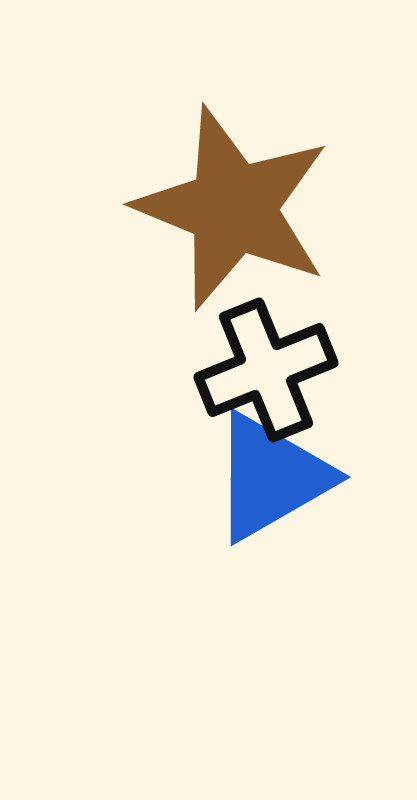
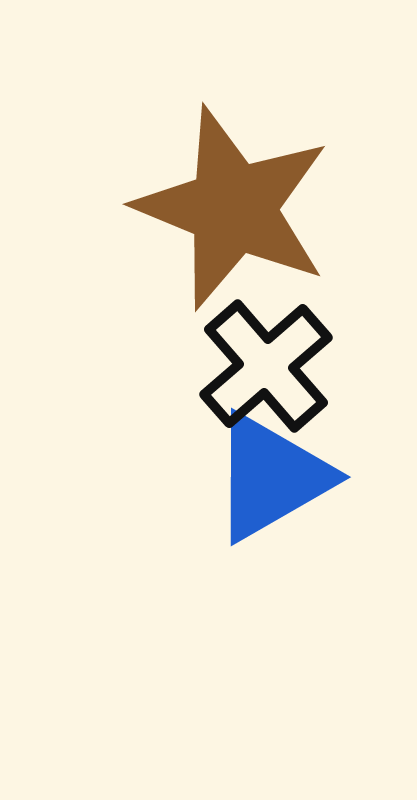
black cross: moved 4 px up; rotated 19 degrees counterclockwise
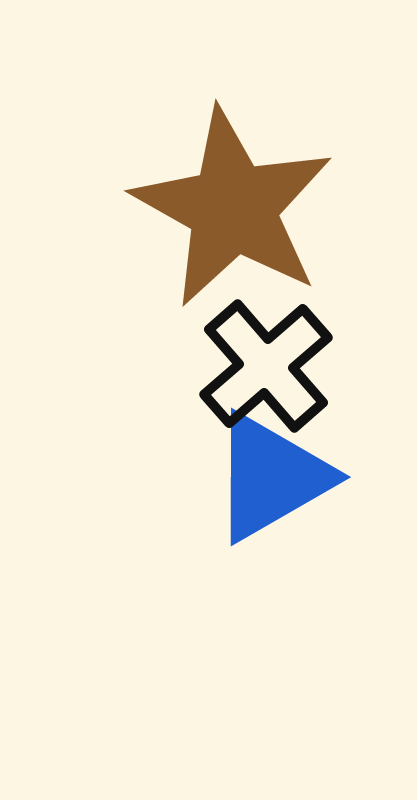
brown star: rotated 7 degrees clockwise
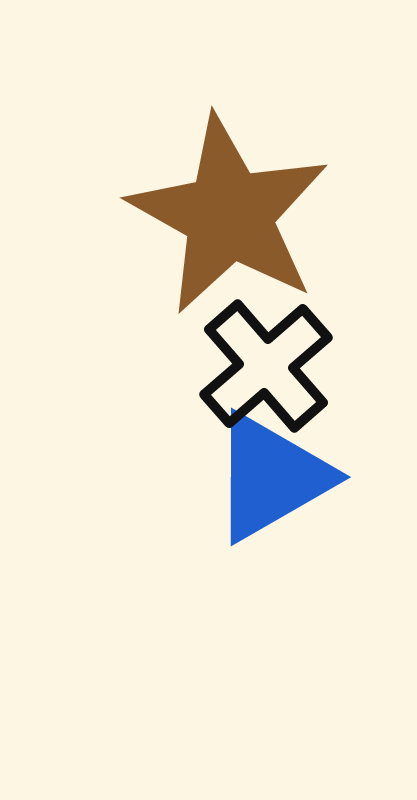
brown star: moved 4 px left, 7 px down
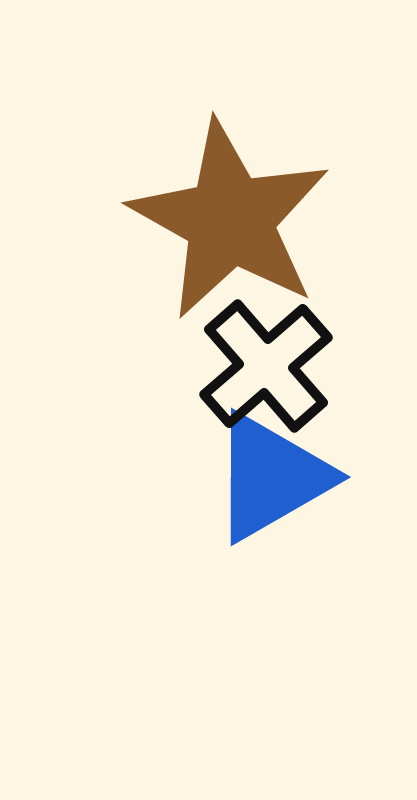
brown star: moved 1 px right, 5 px down
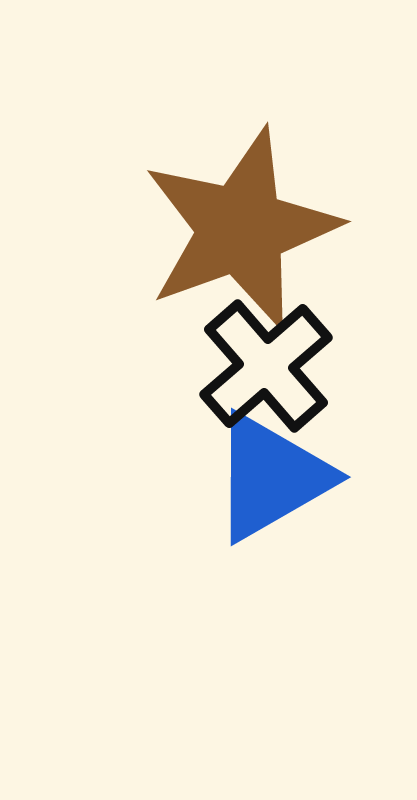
brown star: moved 11 px right, 9 px down; rotated 23 degrees clockwise
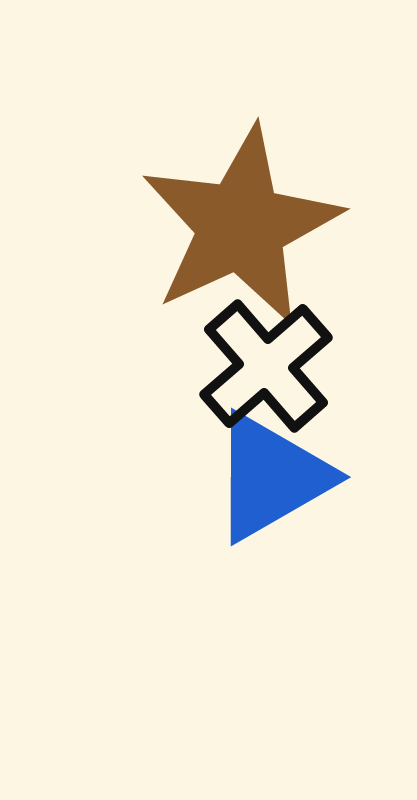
brown star: moved 3 px up; rotated 5 degrees counterclockwise
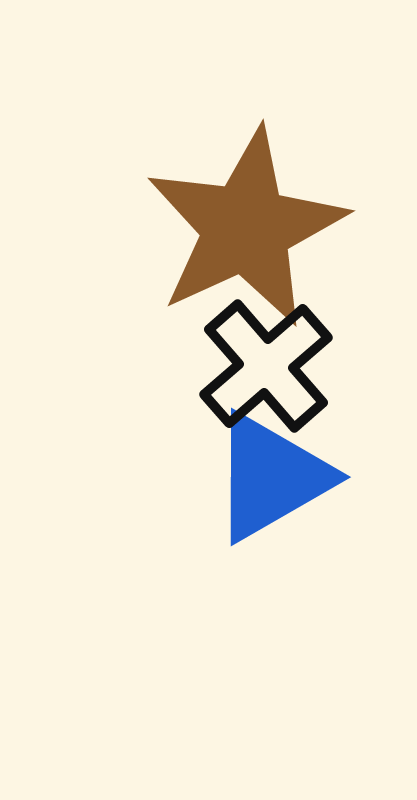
brown star: moved 5 px right, 2 px down
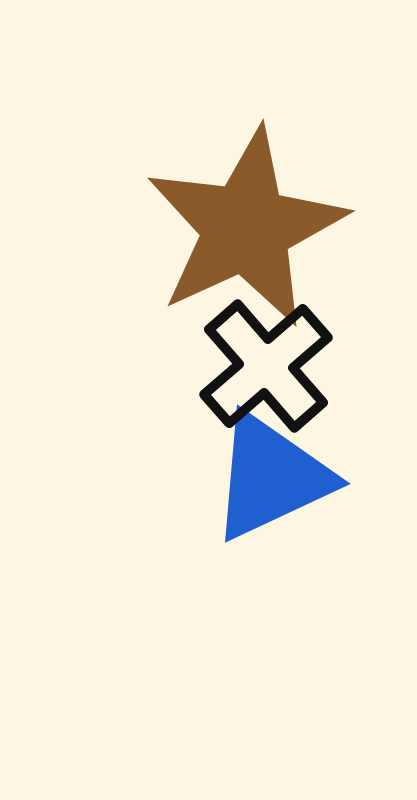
blue triangle: rotated 5 degrees clockwise
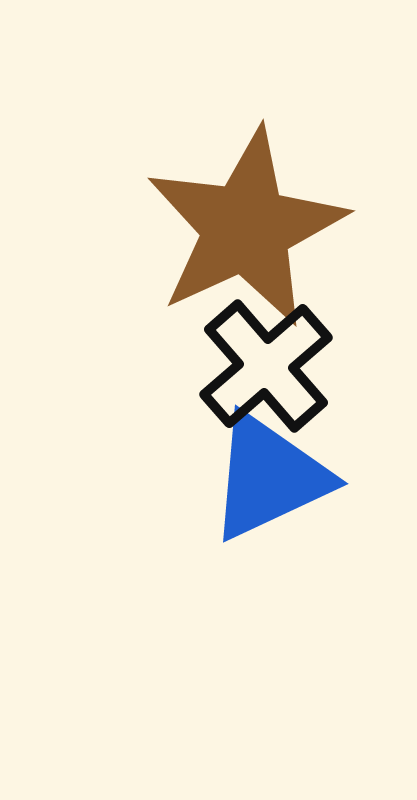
blue triangle: moved 2 px left
